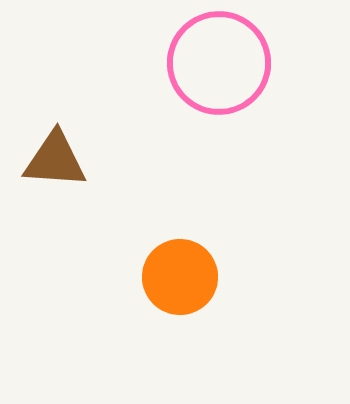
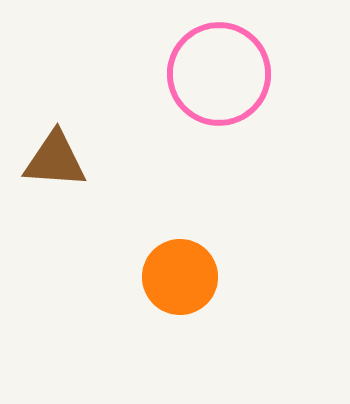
pink circle: moved 11 px down
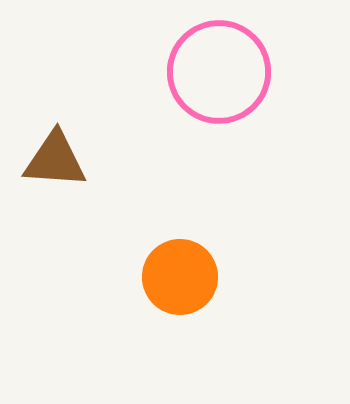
pink circle: moved 2 px up
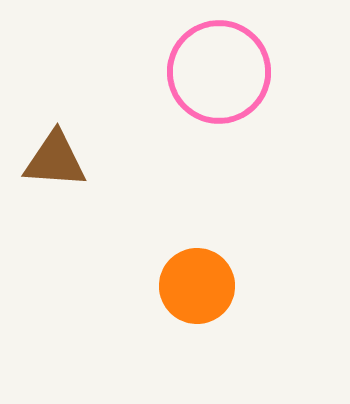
orange circle: moved 17 px right, 9 px down
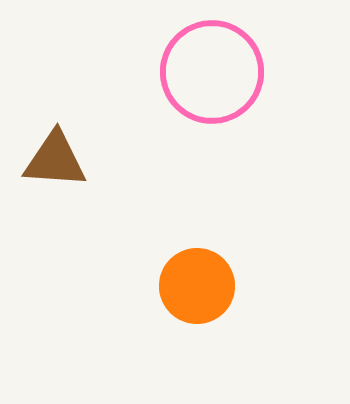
pink circle: moved 7 px left
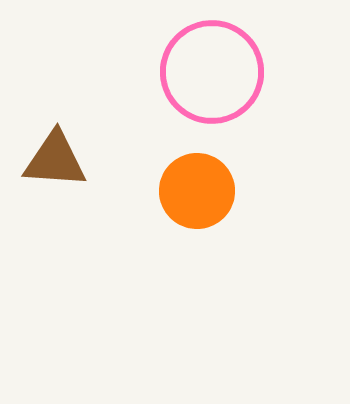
orange circle: moved 95 px up
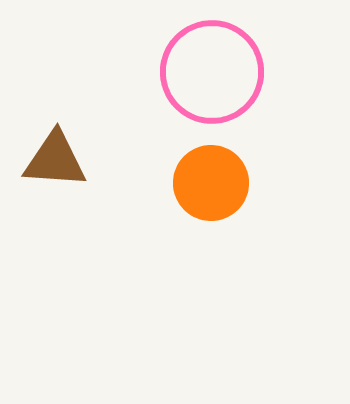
orange circle: moved 14 px right, 8 px up
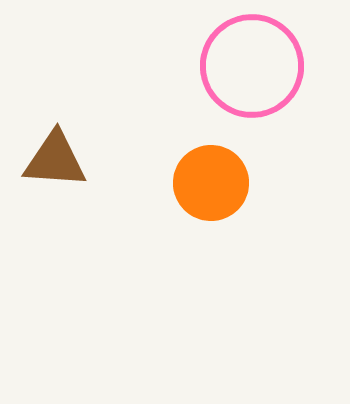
pink circle: moved 40 px right, 6 px up
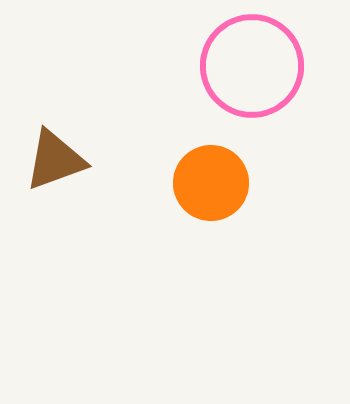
brown triangle: rotated 24 degrees counterclockwise
